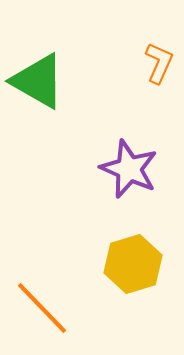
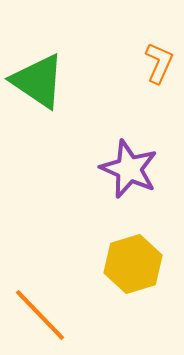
green triangle: rotated 4 degrees clockwise
orange line: moved 2 px left, 7 px down
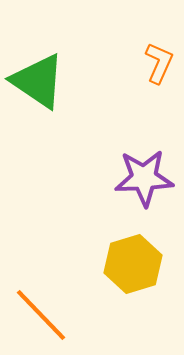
purple star: moved 15 px right, 9 px down; rotated 26 degrees counterclockwise
orange line: moved 1 px right
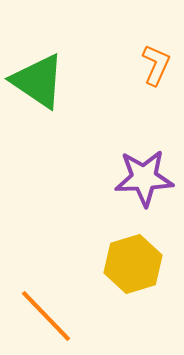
orange L-shape: moved 3 px left, 2 px down
orange line: moved 5 px right, 1 px down
